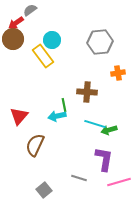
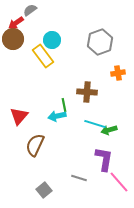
gray hexagon: rotated 15 degrees counterclockwise
pink line: rotated 65 degrees clockwise
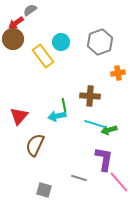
cyan circle: moved 9 px right, 2 px down
brown cross: moved 3 px right, 4 px down
gray square: rotated 35 degrees counterclockwise
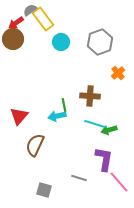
yellow rectangle: moved 37 px up
orange cross: rotated 32 degrees counterclockwise
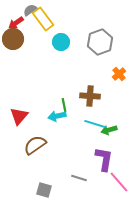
orange cross: moved 1 px right, 1 px down
brown semicircle: rotated 30 degrees clockwise
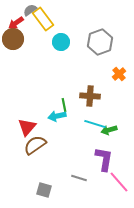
red triangle: moved 8 px right, 11 px down
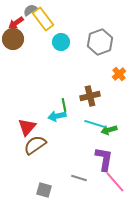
brown cross: rotated 18 degrees counterclockwise
pink line: moved 4 px left
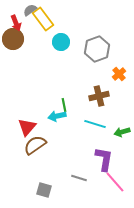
red arrow: rotated 77 degrees counterclockwise
gray hexagon: moved 3 px left, 7 px down
brown cross: moved 9 px right
green arrow: moved 13 px right, 2 px down
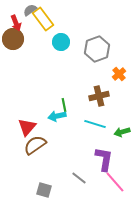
gray line: rotated 21 degrees clockwise
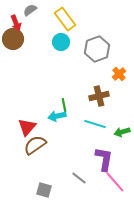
yellow rectangle: moved 22 px right
